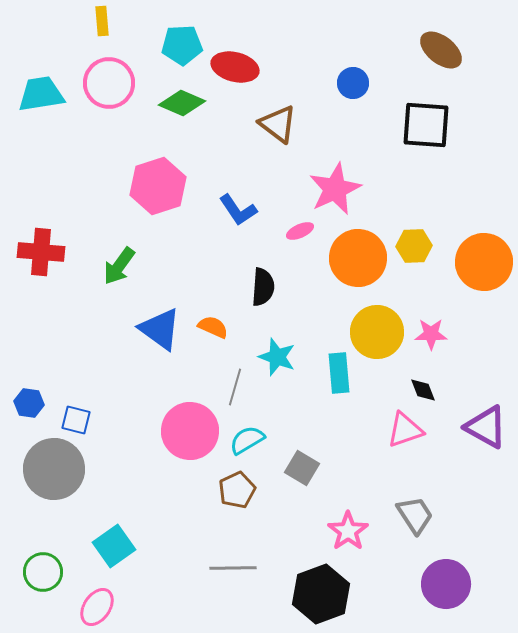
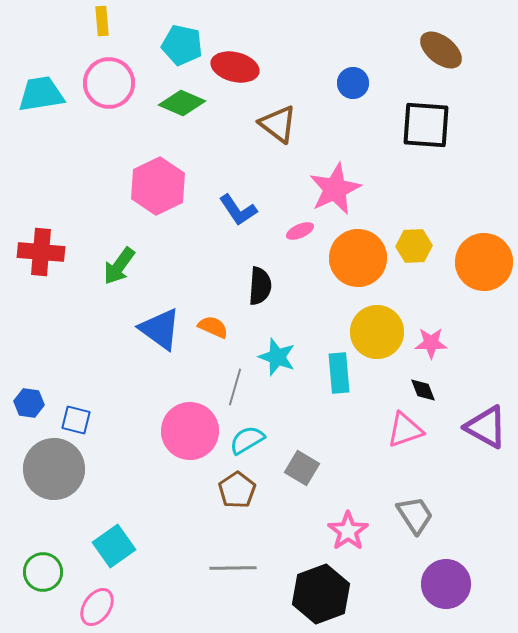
cyan pentagon at (182, 45): rotated 15 degrees clockwise
pink hexagon at (158, 186): rotated 8 degrees counterclockwise
black semicircle at (263, 287): moved 3 px left, 1 px up
pink star at (431, 334): moved 9 px down
brown pentagon at (237, 490): rotated 9 degrees counterclockwise
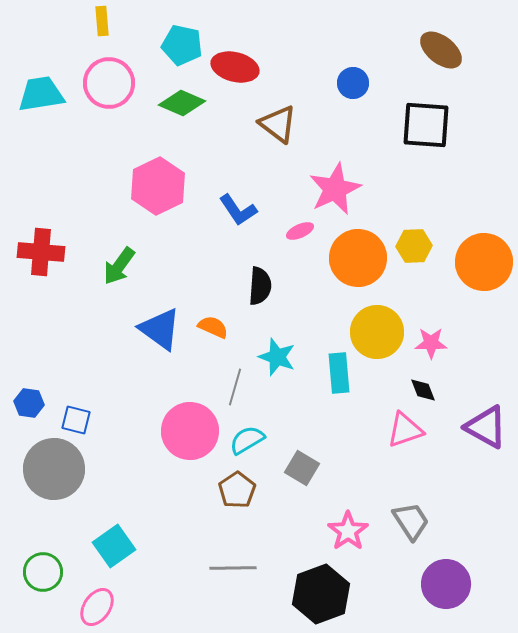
gray trapezoid at (415, 515): moved 4 px left, 6 px down
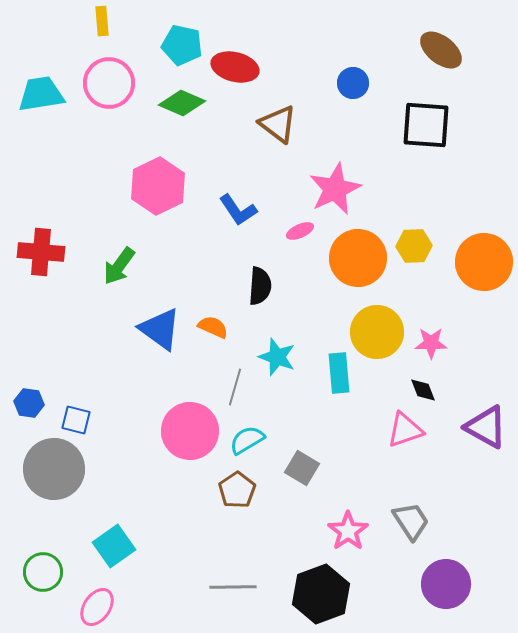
gray line at (233, 568): moved 19 px down
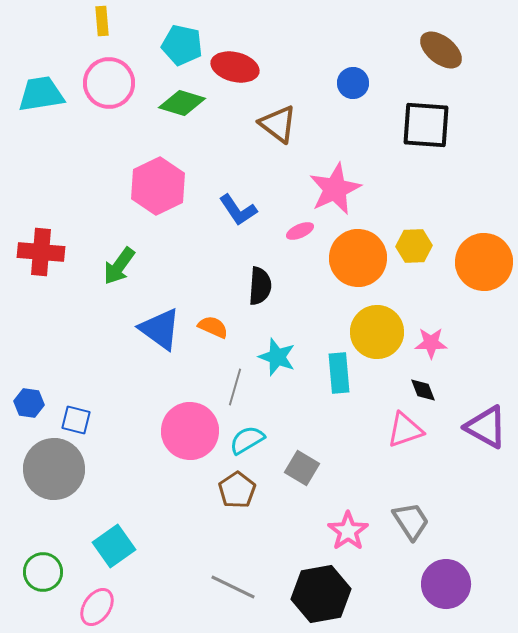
green diamond at (182, 103): rotated 6 degrees counterclockwise
gray line at (233, 587): rotated 27 degrees clockwise
black hexagon at (321, 594): rotated 10 degrees clockwise
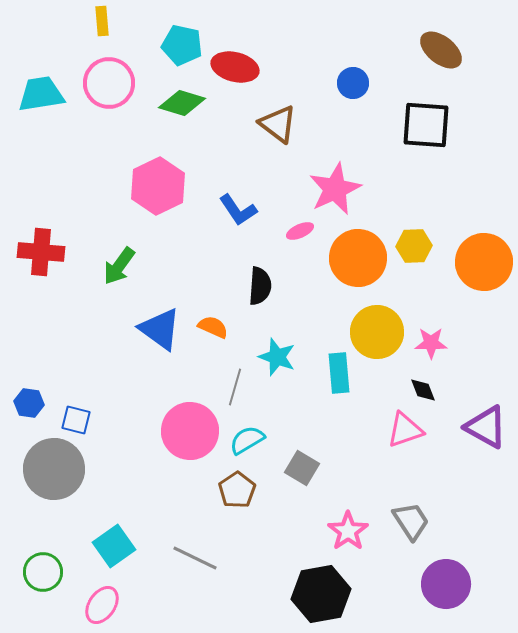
gray line at (233, 587): moved 38 px left, 29 px up
pink ellipse at (97, 607): moved 5 px right, 2 px up
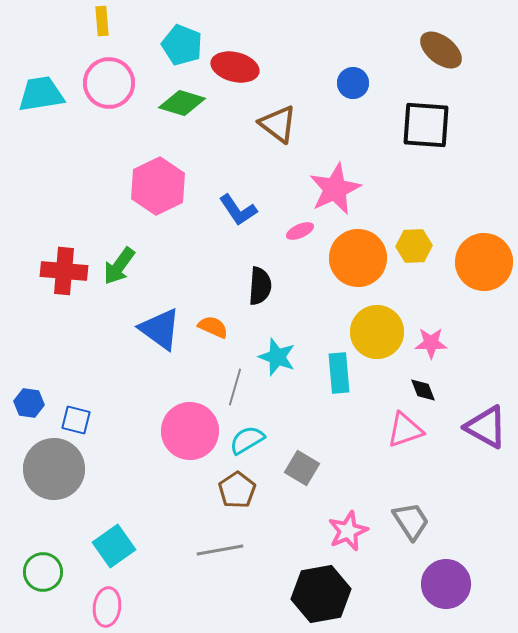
cyan pentagon at (182, 45): rotated 9 degrees clockwise
red cross at (41, 252): moved 23 px right, 19 px down
pink star at (348, 531): rotated 12 degrees clockwise
gray line at (195, 558): moved 25 px right, 8 px up; rotated 36 degrees counterclockwise
pink ellipse at (102, 605): moved 5 px right, 2 px down; rotated 27 degrees counterclockwise
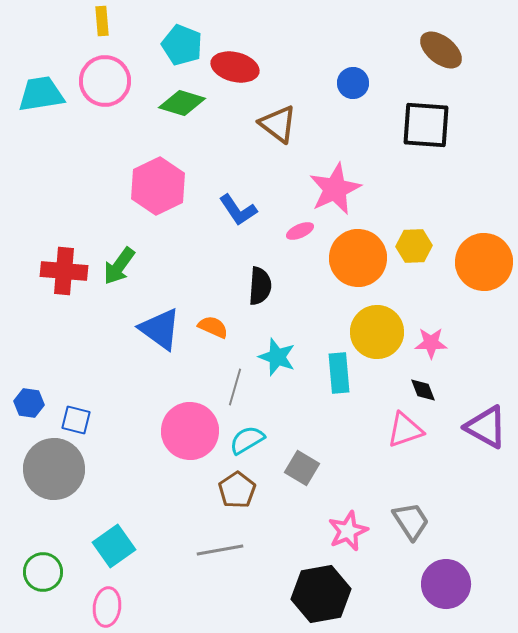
pink circle at (109, 83): moved 4 px left, 2 px up
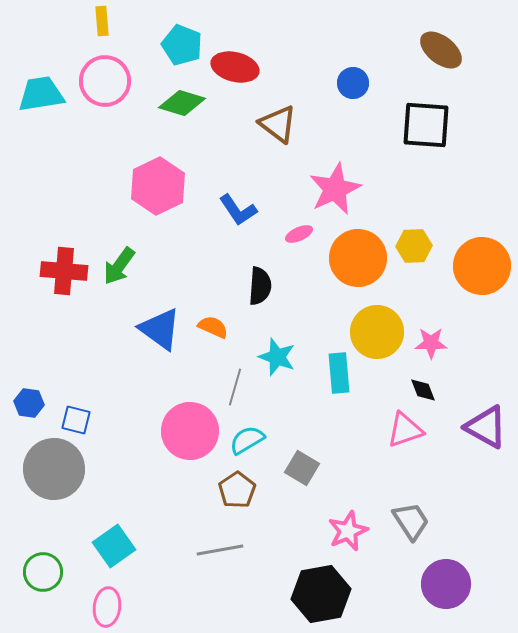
pink ellipse at (300, 231): moved 1 px left, 3 px down
orange circle at (484, 262): moved 2 px left, 4 px down
